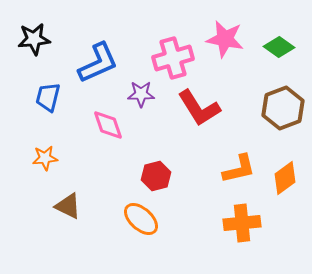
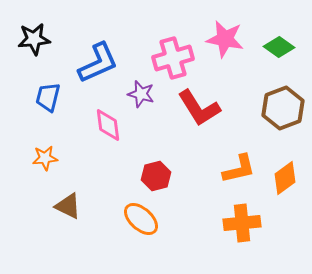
purple star: rotated 16 degrees clockwise
pink diamond: rotated 12 degrees clockwise
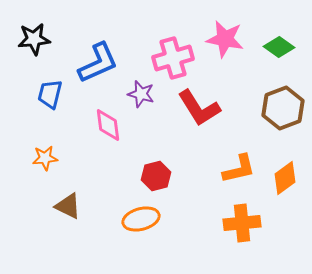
blue trapezoid: moved 2 px right, 3 px up
orange ellipse: rotated 57 degrees counterclockwise
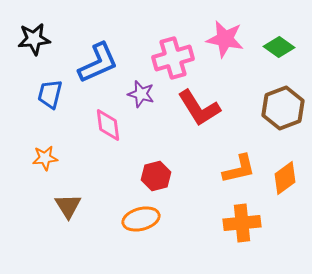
brown triangle: rotated 32 degrees clockwise
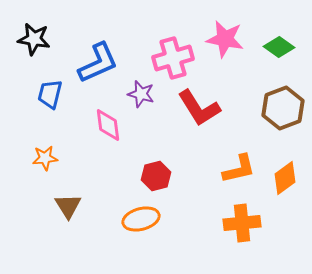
black star: rotated 16 degrees clockwise
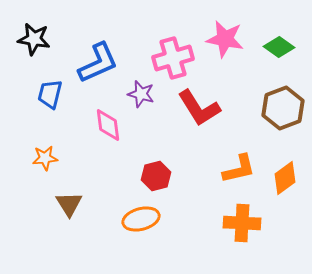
brown triangle: moved 1 px right, 2 px up
orange cross: rotated 9 degrees clockwise
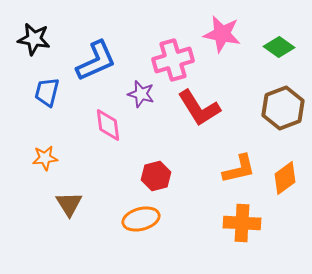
pink star: moved 3 px left, 5 px up
pink cross: moved 2 px down
blue L-shape: moved 2 px left, 2 px up
blue trapezoid: moved 3 px left, 2 px up
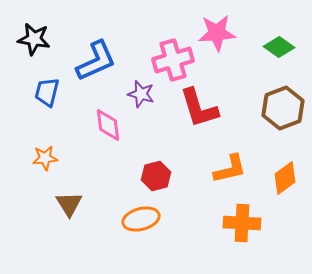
pink star: moved 5 px left, 1 px up; rotated 15 degrees counterclockwise
red L-shape: rotated 15 degrees clockwise
orange L-shape: moved 9 px left
